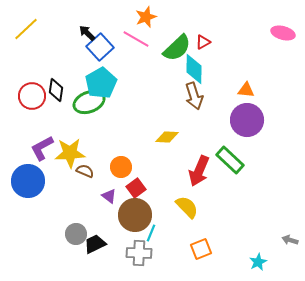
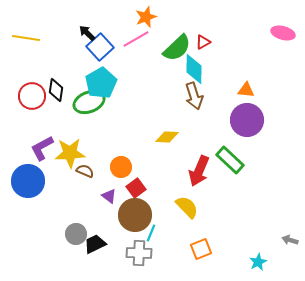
yellow line: moved 9 px down; rotated 52 degrees clockwise
pink line: rotated 60 degrees counterclockwise
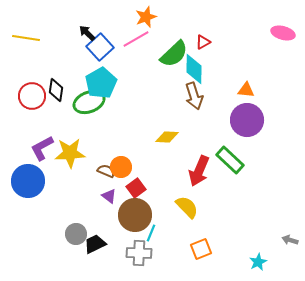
green semicircle: moved 3 px left, 6 px down
brown semicircle: moved 21 px right
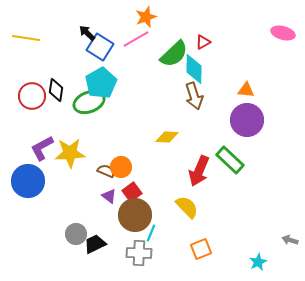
blue square: rotated 16 degrees counterclockwise
red square: moved 4 px left, 4 px down
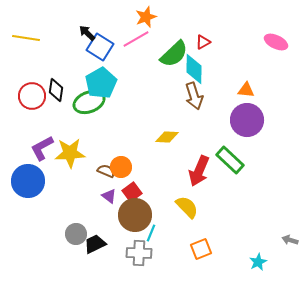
pink ellipse: moved 7 px left, 9 px down; rotated 10 degrees clockwise
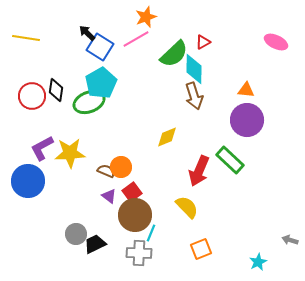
yellow diamond: rotated 25 degrees counterclockwise
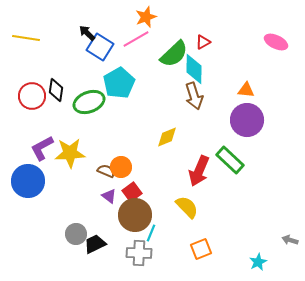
cyan pentagon: moved 18 px right
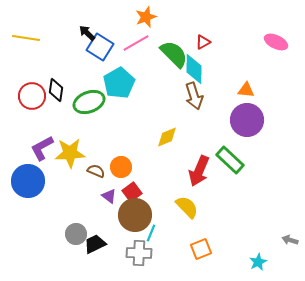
pink line: moved 4 px down
green semicircle: rotated 92 degrees counterclockwise
brown semicircle: moved 10 px left
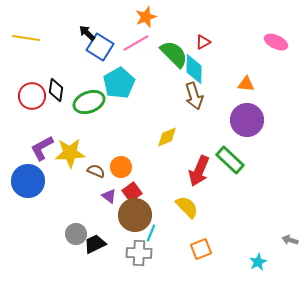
orange triangle: moved 6 px up
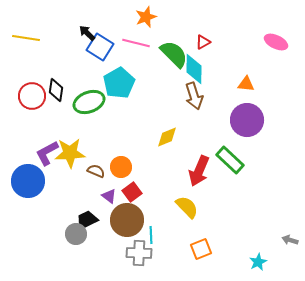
pink line: rotated 44 degrees clockwise
purple L-shape: moved 5 px right, 5 px down
brown circle: moved 8 px left, 5 px down
cyan line: moved 2 px down; rotated 24 degrees counterclockwise
black trapezoid: moved 8 px left, 24 px up
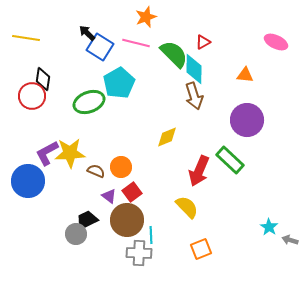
orange triangle: moved 1 px left, 9 px up
black diamond: moved 13 px left, 11 px up
cyan star: moved 11 px right, 35 px up; rotated 12 degrees counterclockwise
